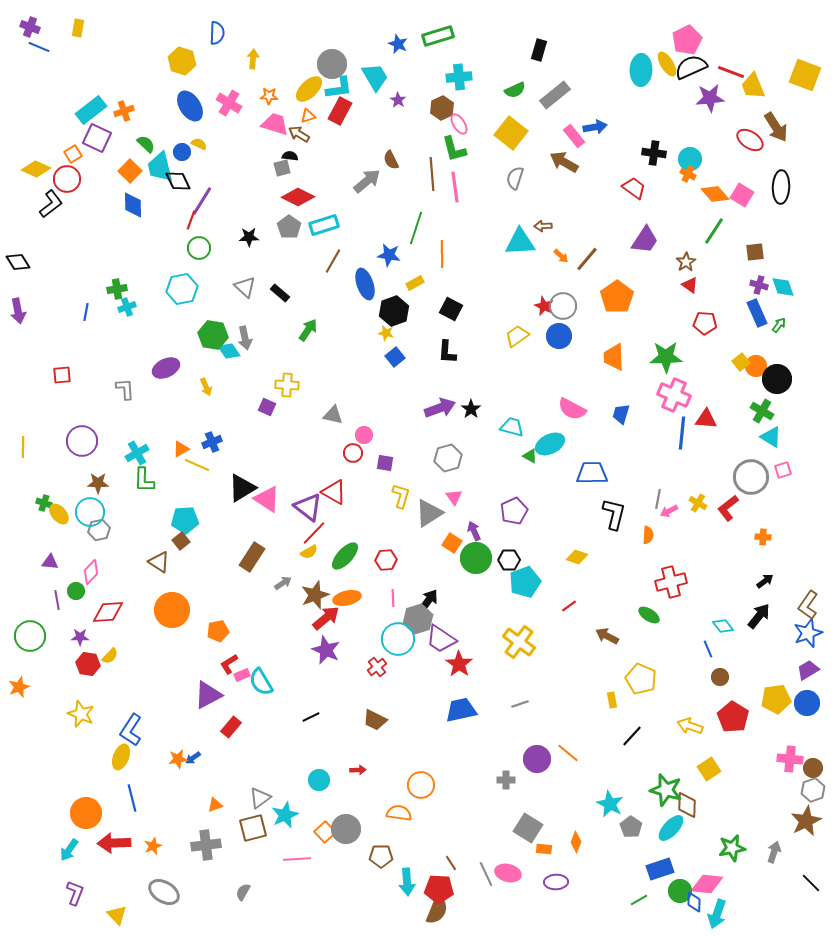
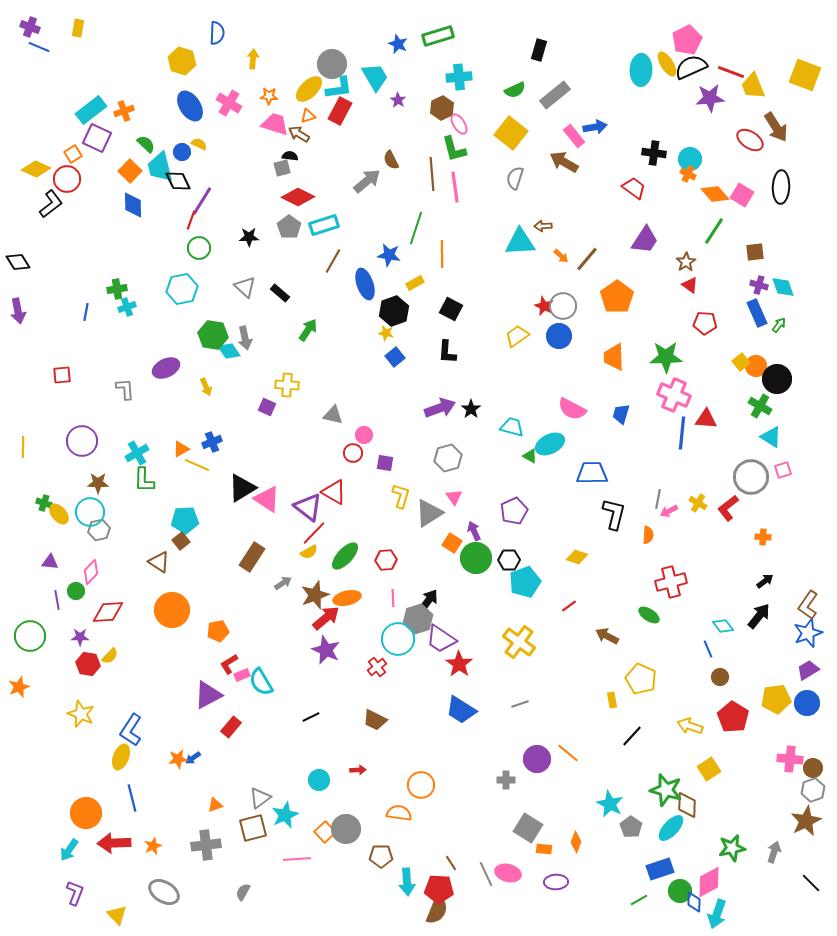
green cross at (762, 411): moved 2 px left, 5 px up
blue trapezoid at (461, 710): rotated 136 degrees counterclockwise
pink diamond at (707, 884): moved 2 px right, 2 px up; rotated 36 degrees counterclockwise
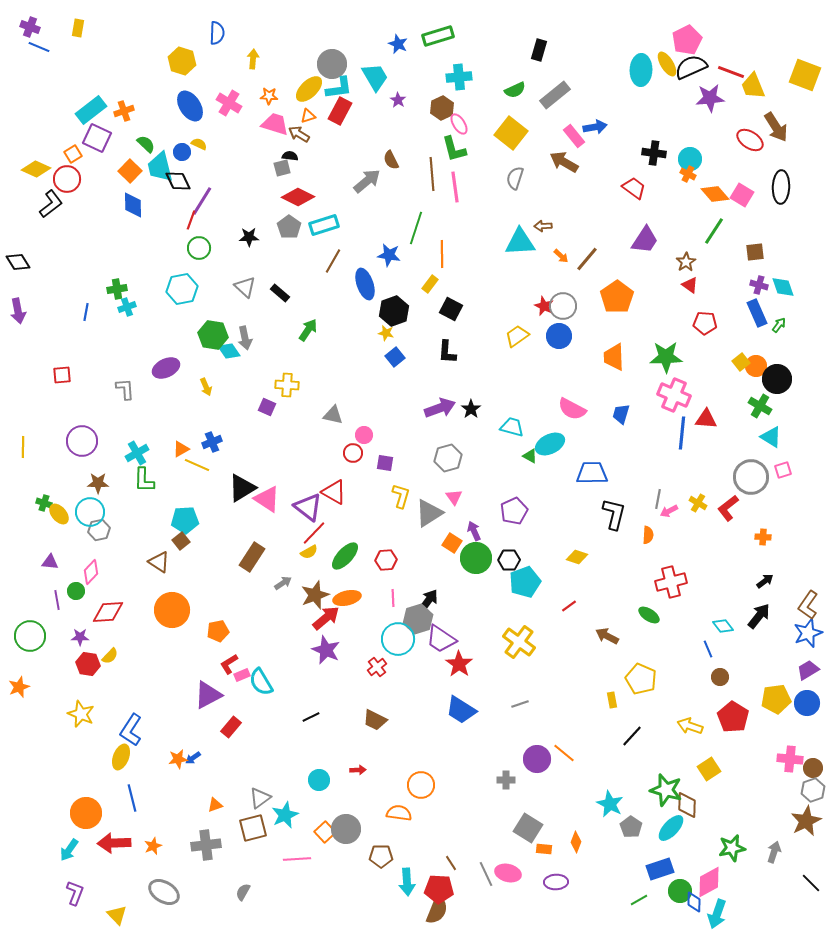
yellow rectangle at (415, 283): moved 15 px right, 1 px down; rotated 24 degrees counterclockwise
orange line at (568, 753): moved 4 px left
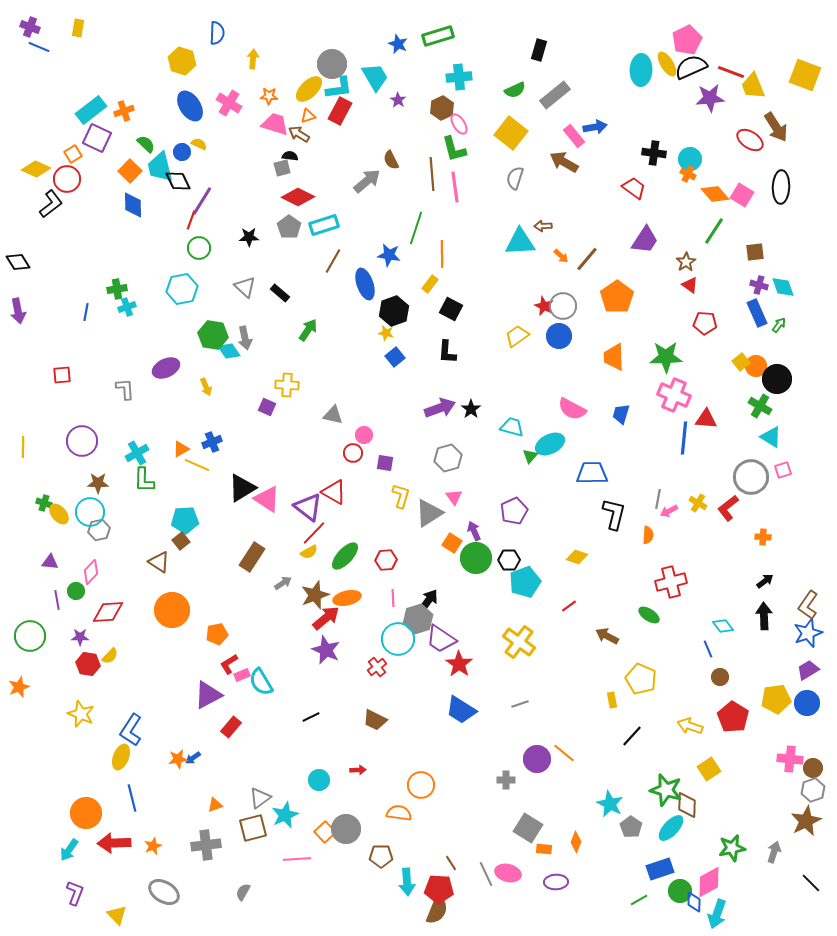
blue line at (682, 433): moved 2 px right, 5 px down
green triangle at (530, 456): rotated 42 degrees clockwise
black arrow at (759, 616): moved 5 px right; rotated 40 degrees counterclockwise
orange pentagon at (218, 631): moved 1 px left, 3 px down
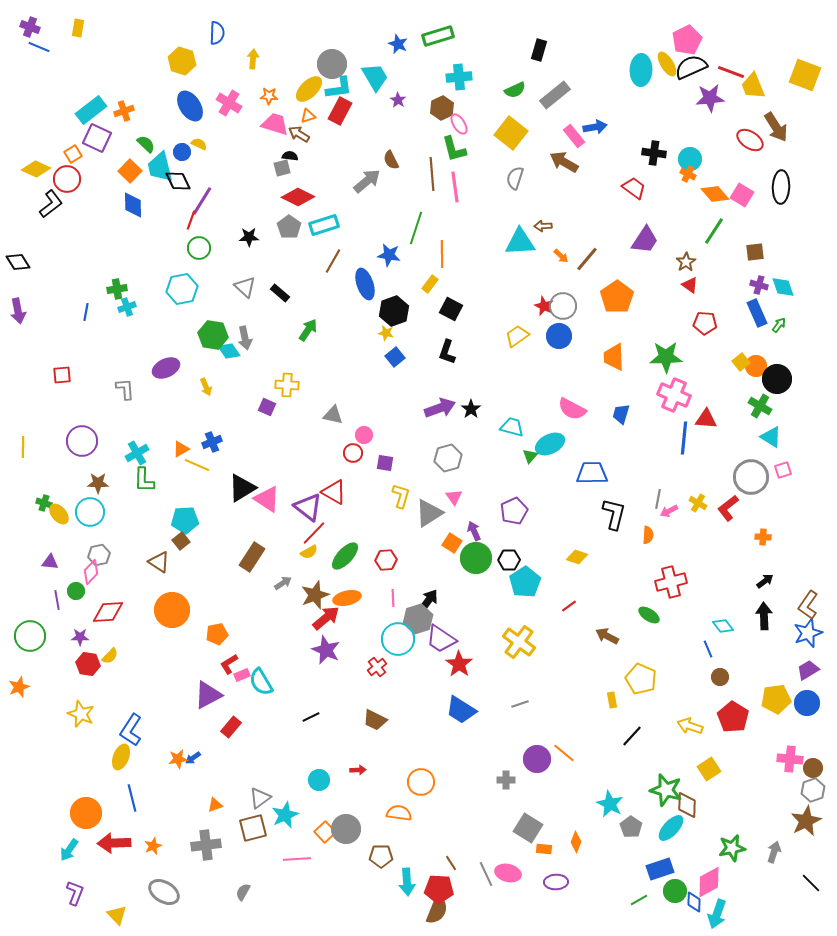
black L-shape at (447, 352): rotated 15 degrees clockwise
gray hexagon at (99, 530): moved 25 px down
cyan pentagon at (525, 582): rotated 12 degrees counterclockwise
orange circle at (421, 785): moved 3 px up
green circle at (680, 891): moved 5 px left
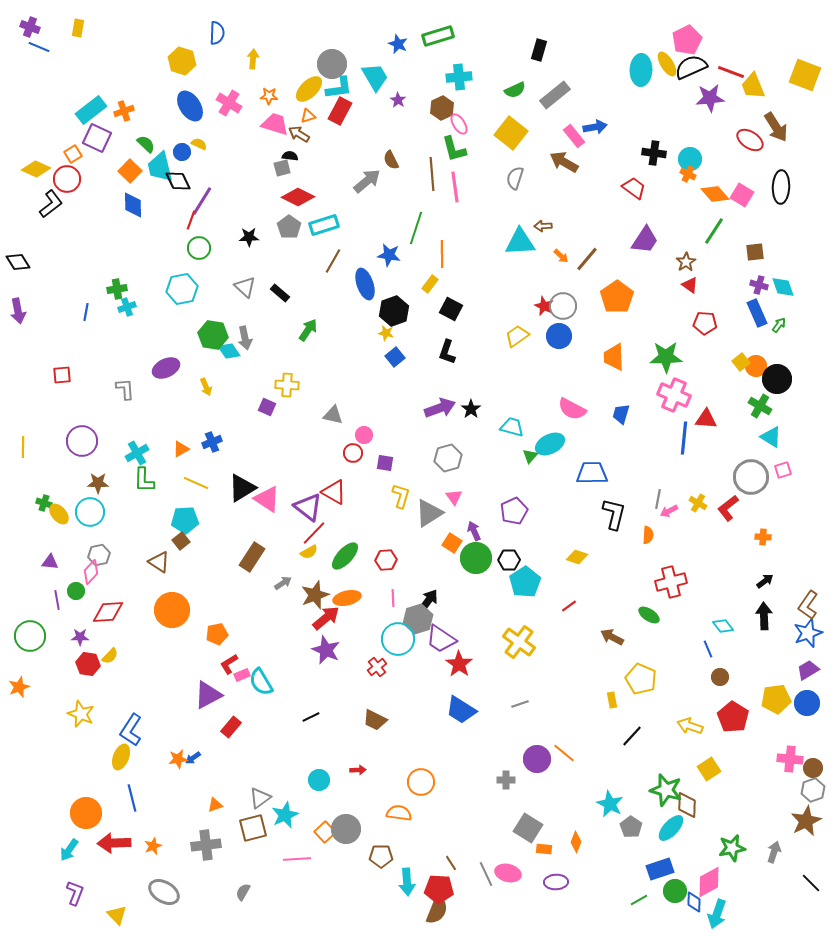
yellow line at (197, 465): moved 1 px left, 18 px down
brown arrow at (607, 636): moved 5 px right, 1 px down
